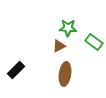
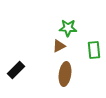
green rectangle: moved 8 px down; rotated 48 degrees clockwise
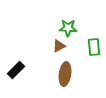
green rectangle: moved 3 px up
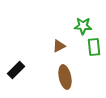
green star: moved 15 px right, 2 px up
brown ellipse: moved 3 px down; rotated 20 degrees counterclockwise
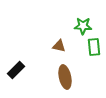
brown triangle: rotated 40 degrees clockwise
